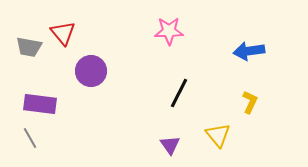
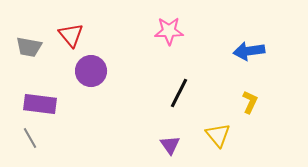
red triangle: moved 8 px right, 2 px down
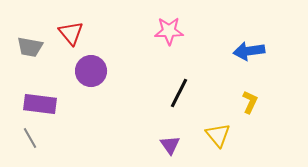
red triangle: moved 2 px up
gray trapezoid: moved 1 px right
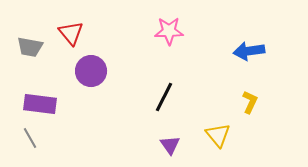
black line: moved 15 px left, 4 px down
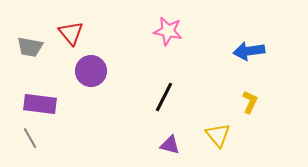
pink star: moved 1 px left; rotated 12 degrees clockwise
purple triangle: rotated 40 degrees counterclockwise
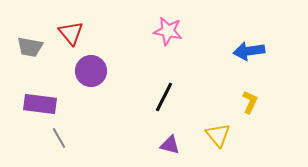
gray line: moved 29 px right
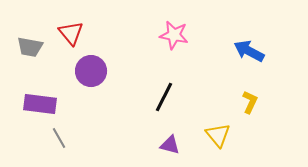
pink star: moved 6 px right, 4 px down
blue arrow: rotated 36 degrees clockwise
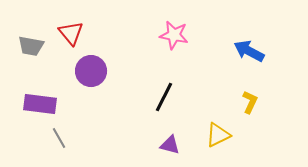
gray trapezoid: moved 1 px right, 1 px up
yellow triangle: rotated 44 degrees clockwise
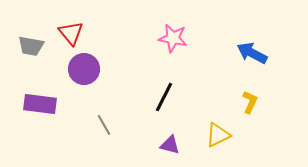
pink star: moved 1 px left, 3 px down
blue arrow: moved 3 px right, 2 px down
purple circle: moved 7 px left, 2 px up
gray line: moved 45 px right, 13 px up
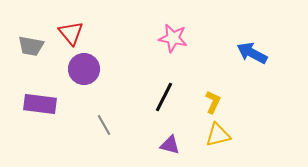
yellow L-shape: moved 37 px left
yellow triangle: rotated 12 degrees clockwise
